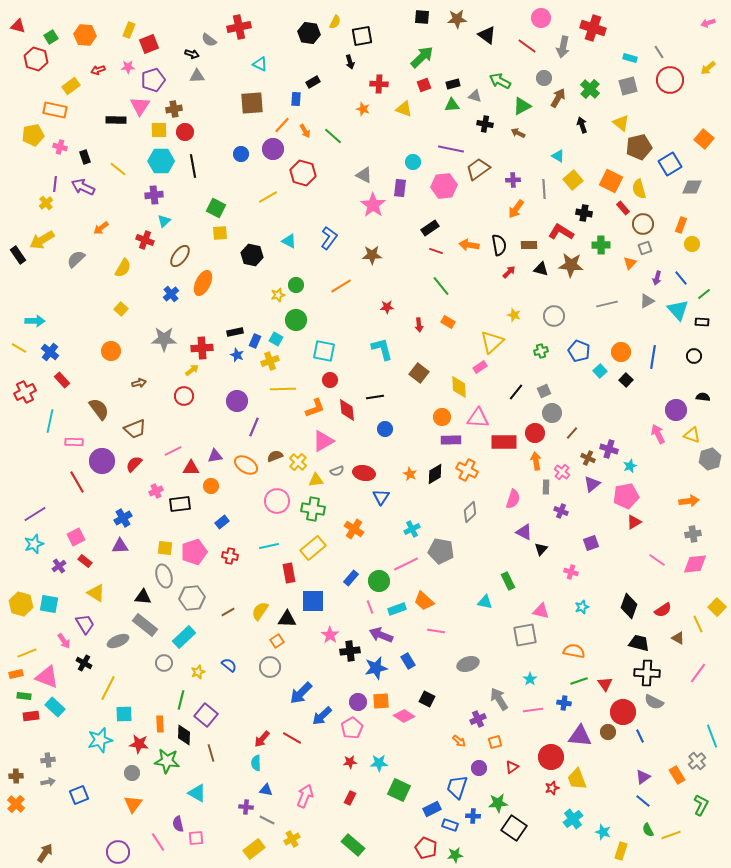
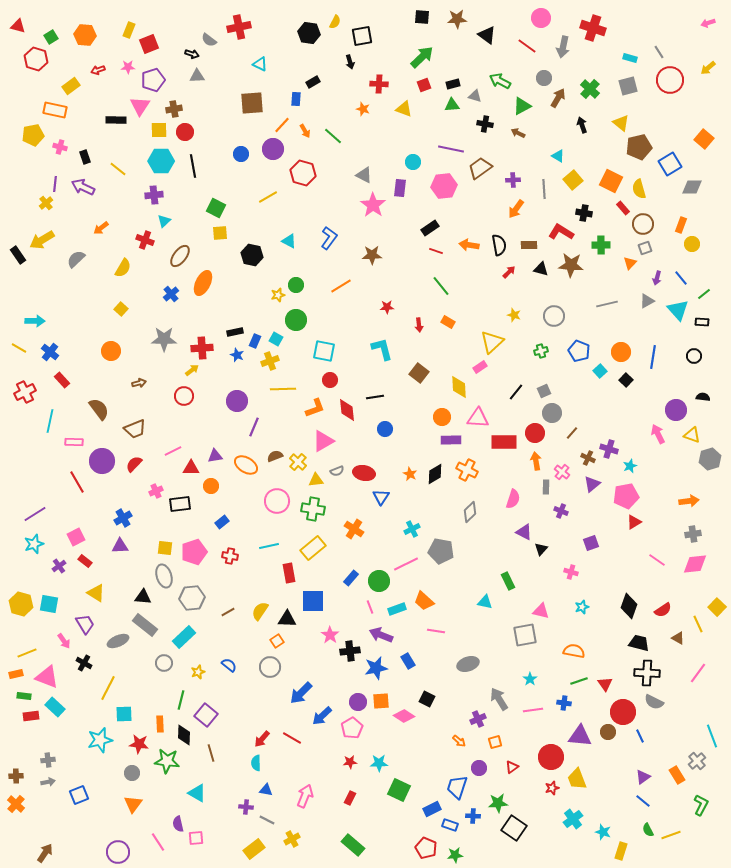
brown trapezoid at (478, 169): moved 2 px right, 1 px up
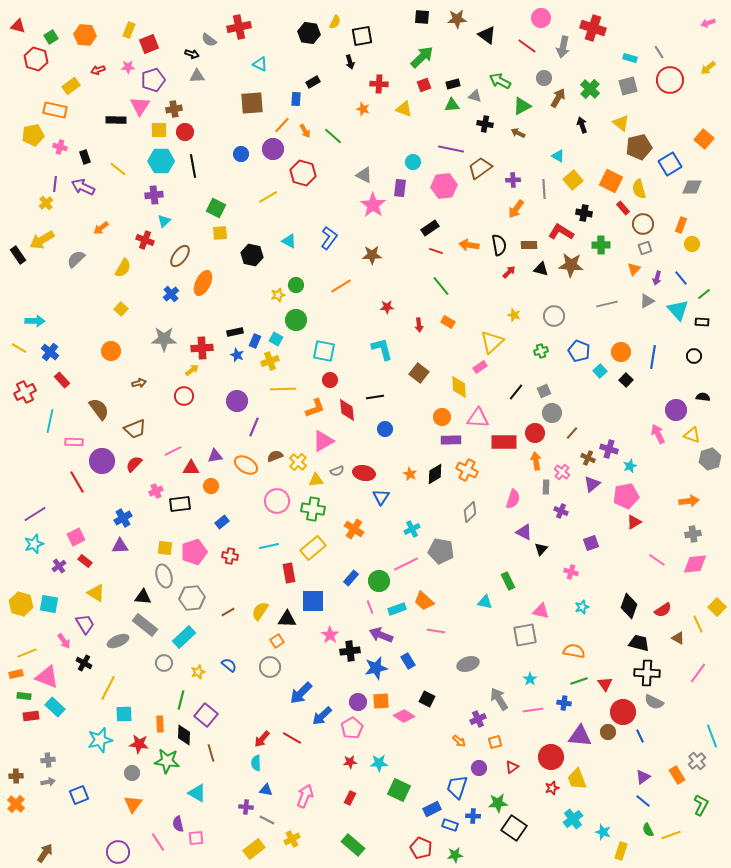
orange triangle at (630, 263): moved 4 px right, 6 px down
red pentagon at (426, 848): moved 5 px left
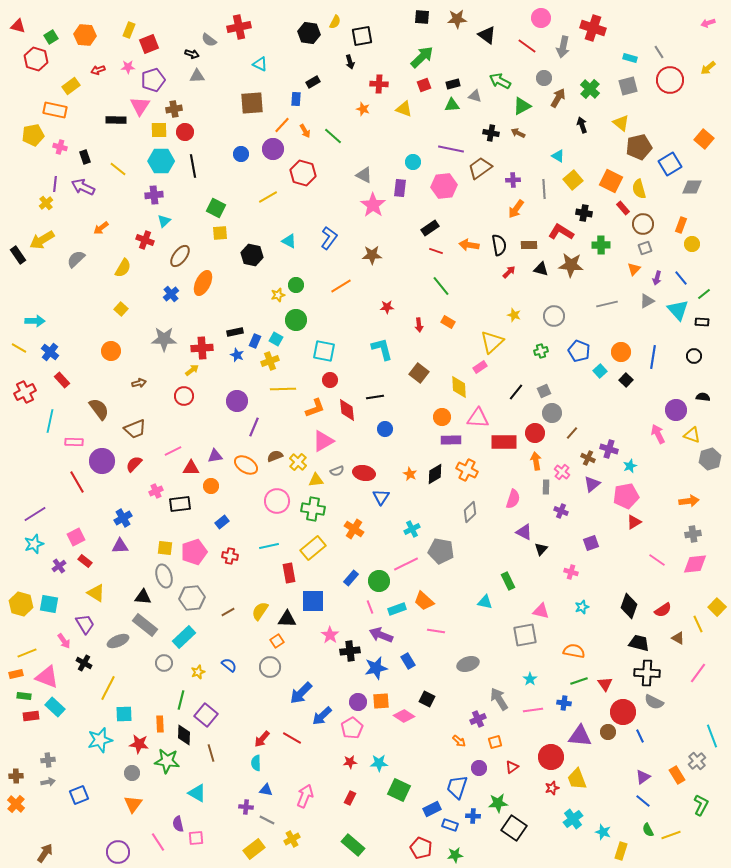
black cross at (485, 124): moved 6 px right, 9 px down
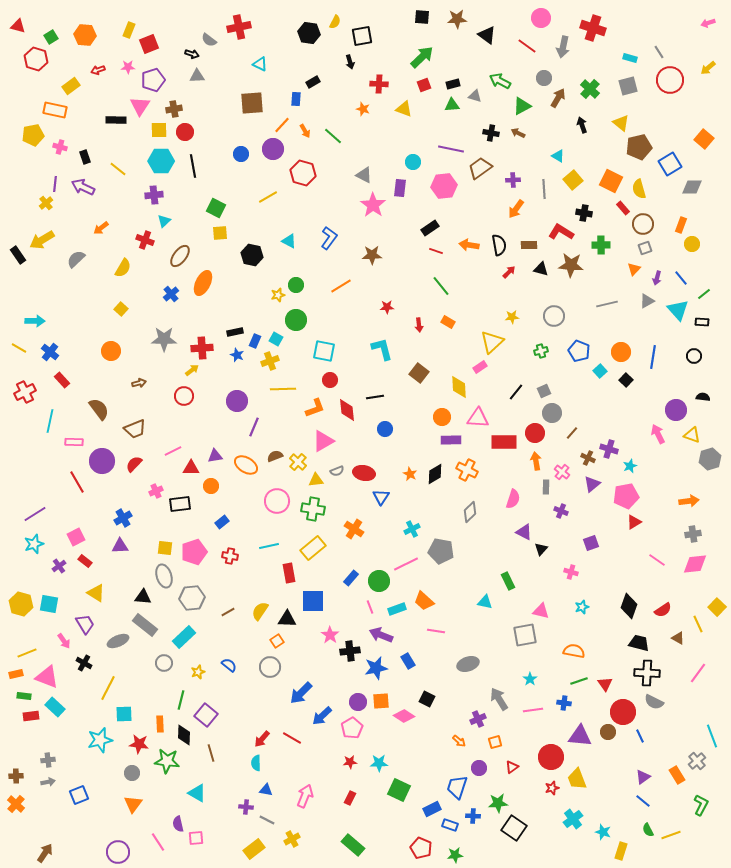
yellow star at (514, 315): moved 2 px left, 2 px down; rotated 24 degrees counterclockwise
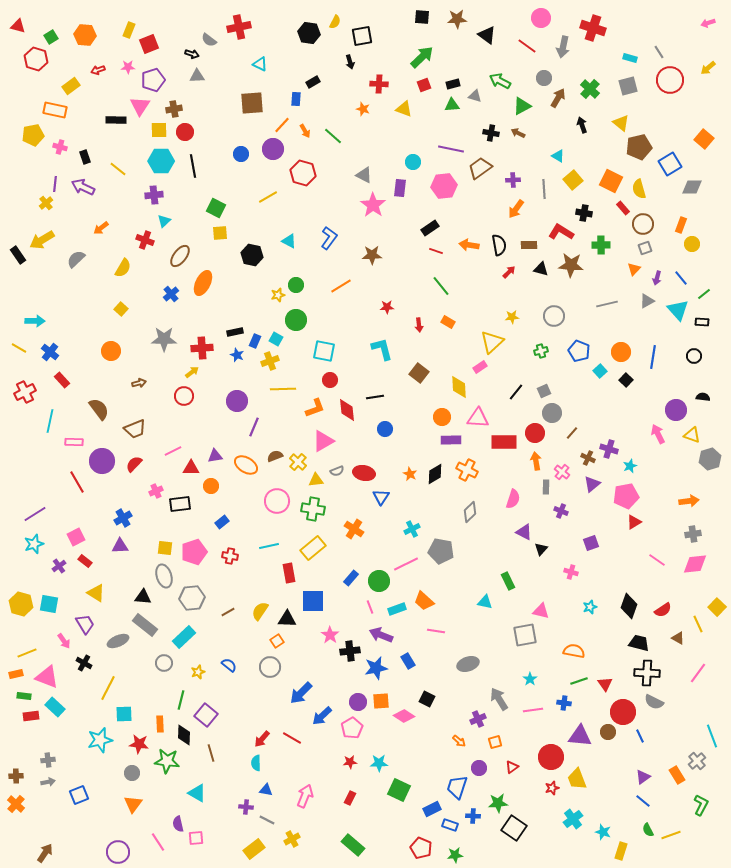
yellow arrow at (192, 370): moved 2 px down
cyan star at (582, 607): moved 8 px right
